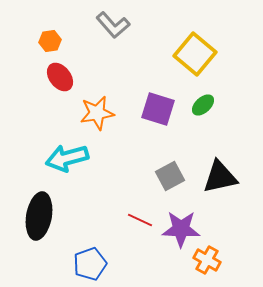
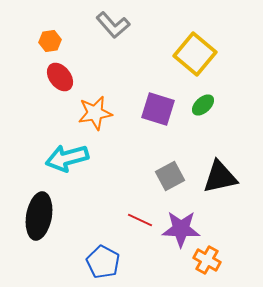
orange star: moved 2 px left
blue pentagon: moved 13 px right, 2 px up; rotated 24 degrees counterclockwise
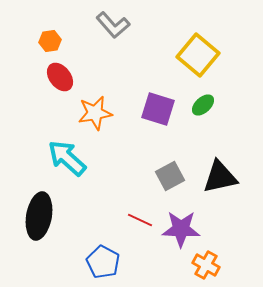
yellow square: moved 3 px right, 1 px down
cyan arrow: rotated 57 degrees clockwise
orange cross: moved 1 px left, 5 px down
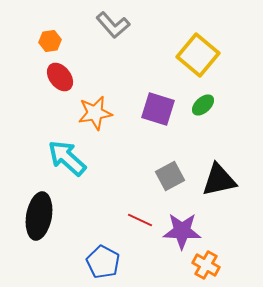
black triangle: moved 1 px left, 3 px down
purple star: moved 1 px right, 2 px down
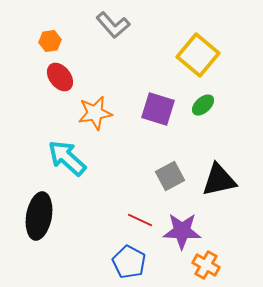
blue pentagon: moved 26 px right
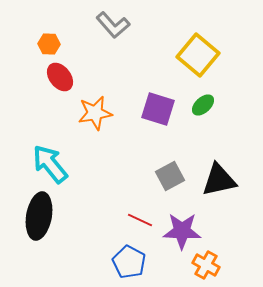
orange hexagon: moved 1 px left, 3 px down; rotated 10 degrees clockwise
cyan arrow: moved 17 px left, 6 px down; rotated 9 degrees clockwise
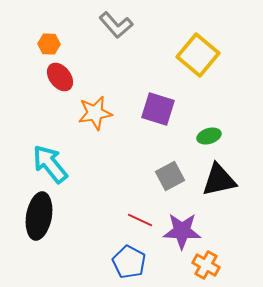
gray L-shape: moved 3 px right
green ellipse: moved 6 px right, 31 px down; rotated 25 degrees clockwise
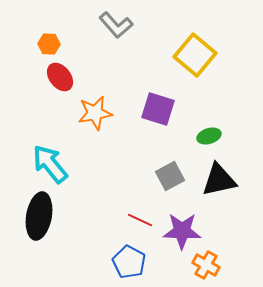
yellow square: moved 3 px left
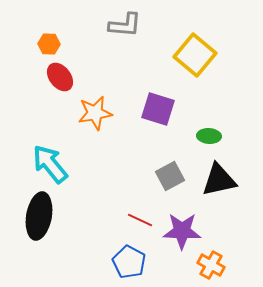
gray L-shape: moved 9 px right; rotated 44 degrees counterclockwise
green ellipse: rotated 20 degrees clockwise
orange cross: moved 5 px right
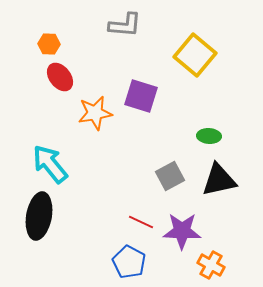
purple square: moved 17 px left, 13 px up
red line: moved 1 px right, 2 px down
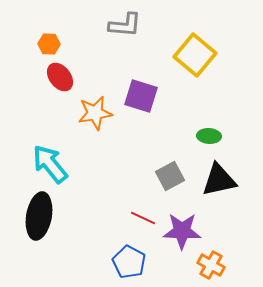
red line: moved 2 px right, 4 px up
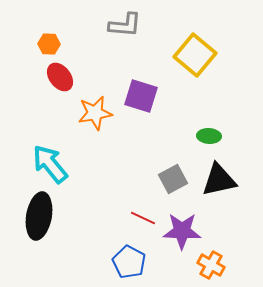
gray square: moved 3 px right, 3 px down
